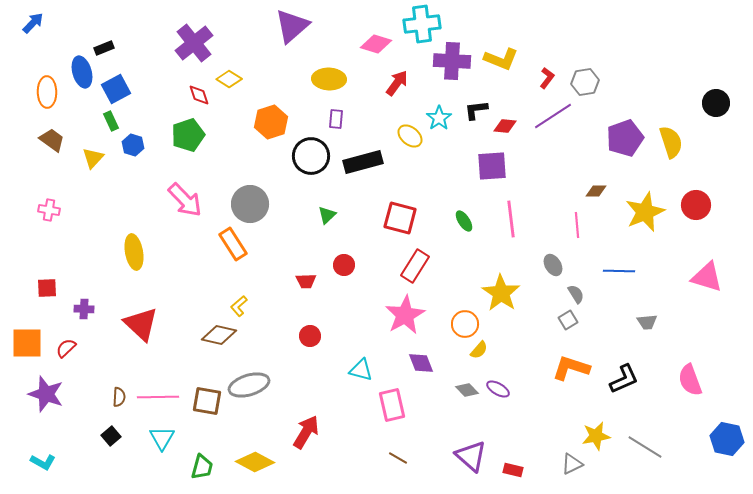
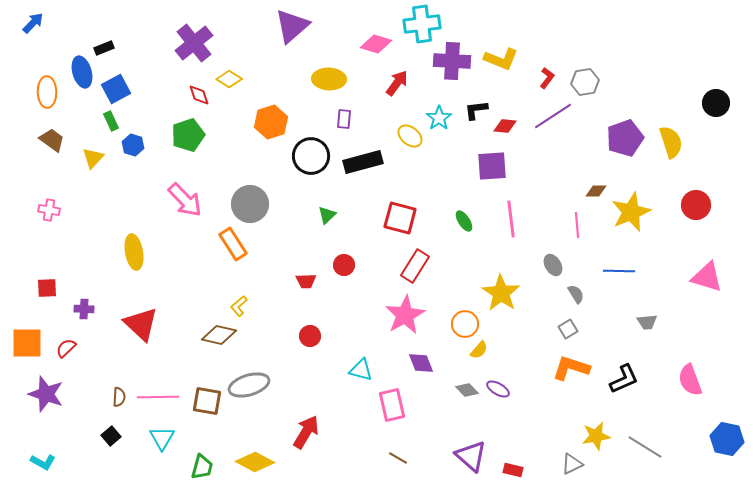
purple rectangle at (336, 119): moved 8 px right
yellow star at (645, 212): moved 14 px left
gray square at (568, 320): moved 9 px down
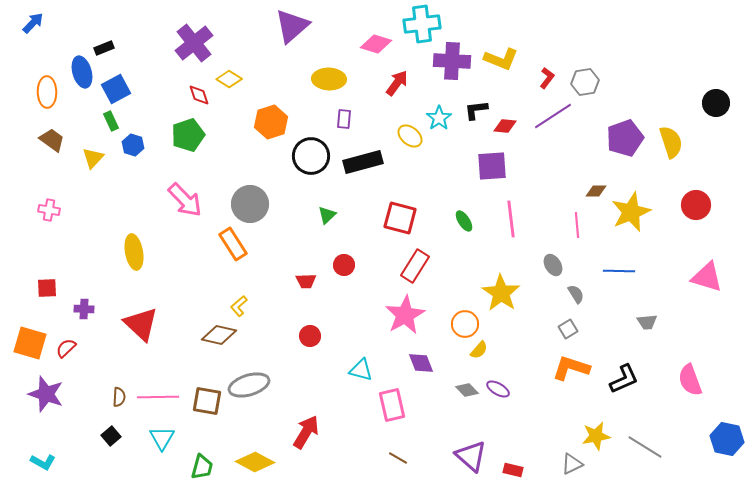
orange square at (27, 343): moved 3 px right; rotated 16 degrees clockwise
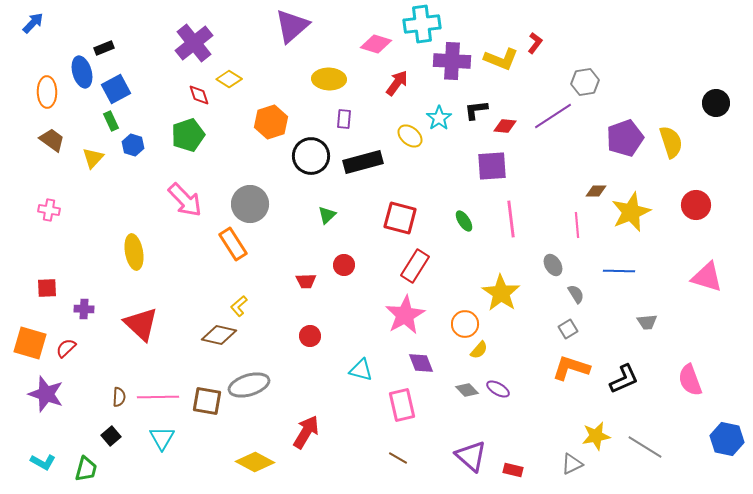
red L-shape at (547, 78): moved 12 px left, 35 px up
pink rectangle at (392, 405): moved 10 px right
green trapezoid at (202, 467): moved 116 px left, 2 px down
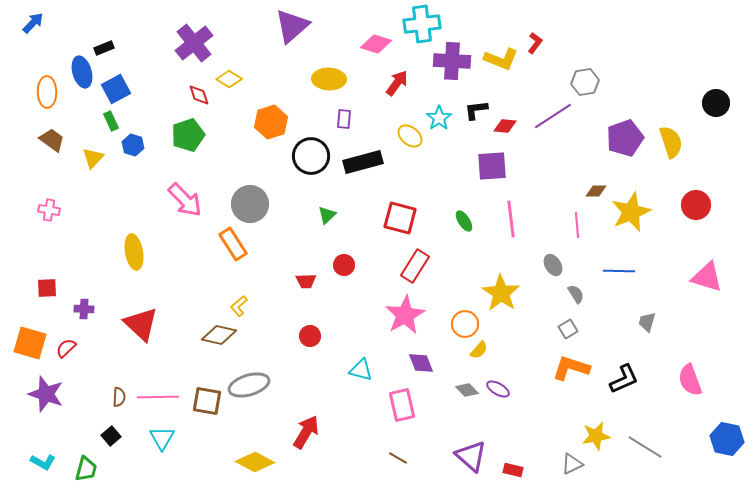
gray trapezoid at (647, 322): rotated 110 degrees clockwise
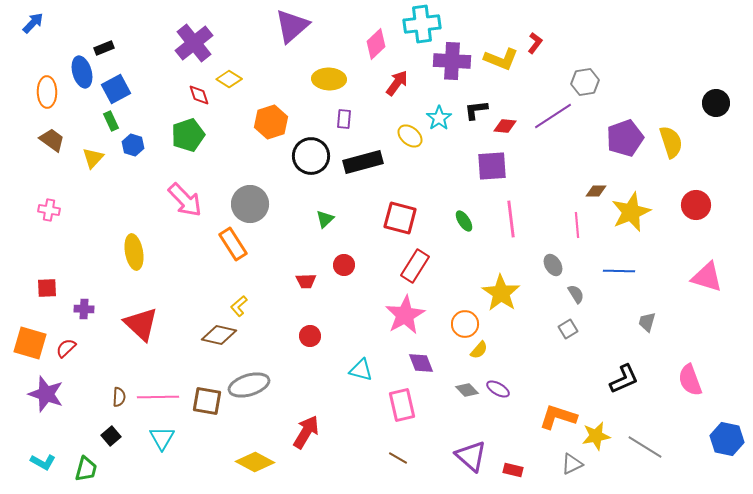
pink diamond at (376, 44): rotated 60 degrees counterclockwise
green triangle at (327, 215): moved 2 px left, 4 px down
orange L-shape at (571, 368): moved 13 px left, 49 px down
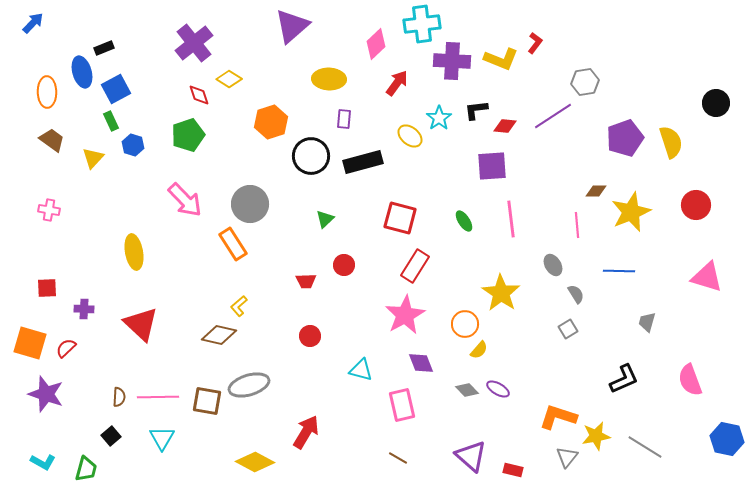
gray triangle at (572, 464): moved 5 px left, 7 px up; rotated 25 degrees counterclockwise
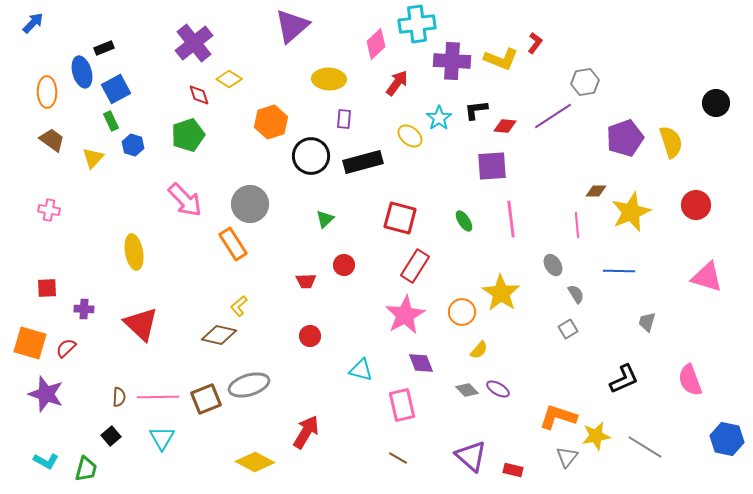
cyan cross at (422, 24): moved 5 px left
orange circle at (465, 324): moved 3 px left, 12 px up
brown square at (207, 401): moved 1 px left, 2 px up; rotated 32 degrees counterclockwise
cyan L-shape at (43, 462): moved 3 px right, 1 px up
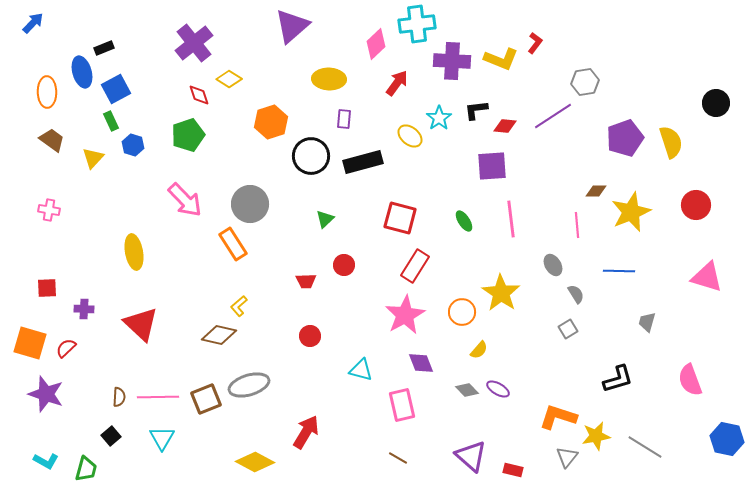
black L-shape at (624, 379): moved 6 px left; rotated 8 degrees clockwise
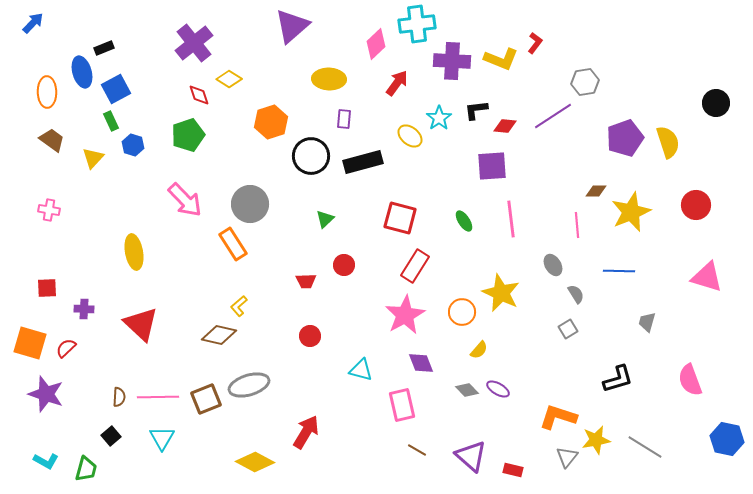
yellow semicircle at (671, 142): moved 3 px left
yellow star at (501, 293): rotated 9 degrees counterclockwise
yellow star at (596, 436): moved 4 px down
brown line at (398, 458): moved 19 px right, 8 px up
